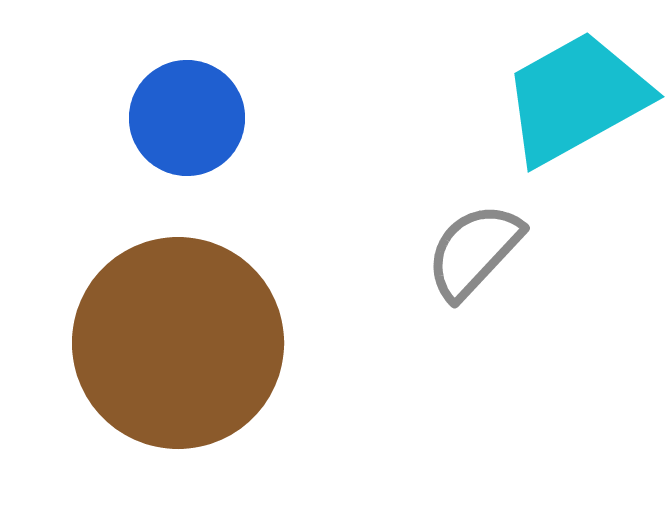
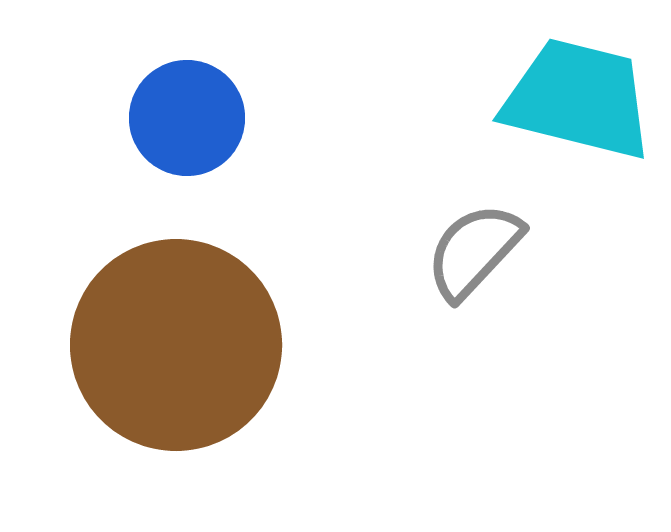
cyan trapezoid: moved 2 px right, 1 px down; rotated 43 degrees clockwise
brown circle: moved 2 px left, 2 px down
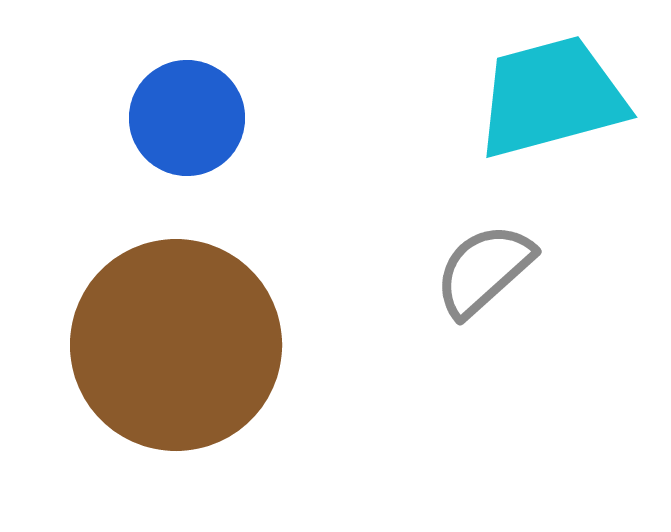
cyan trapezoid: moved 27 px left, 2 px up; rotated 29 degrees counterclockwise
gray semicircle: moved 10 px right, 19 px down; rotated 5 degrees clockwise
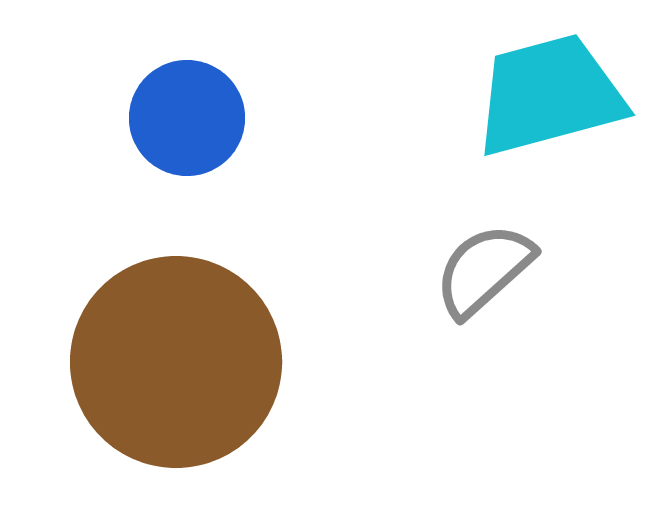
cyan trapezoid: moved 2 px left, 2 px up
brown circle: moved 17 px down
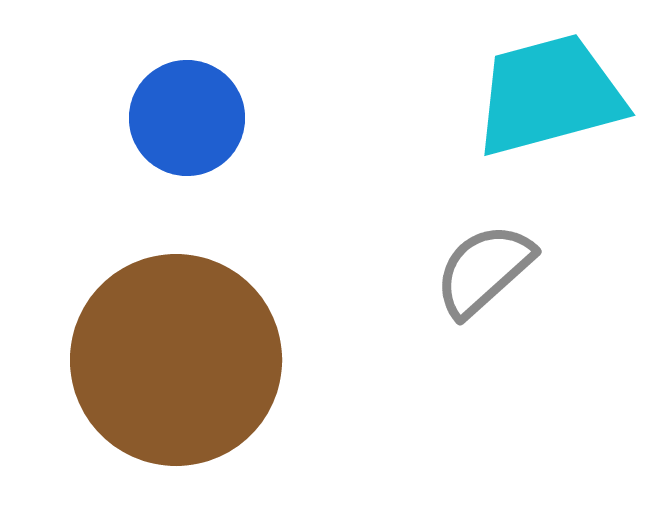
brown circle: moved 2 px up
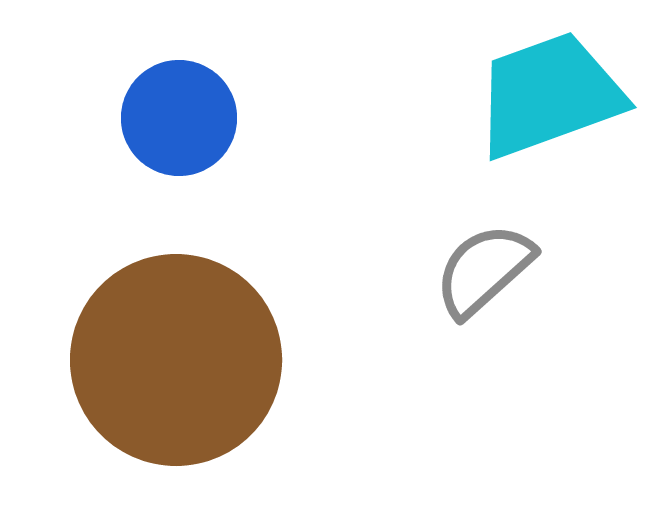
cyan trapezoid: rotated 5 degrees counterclockwise
blue circle: moved 8 px left
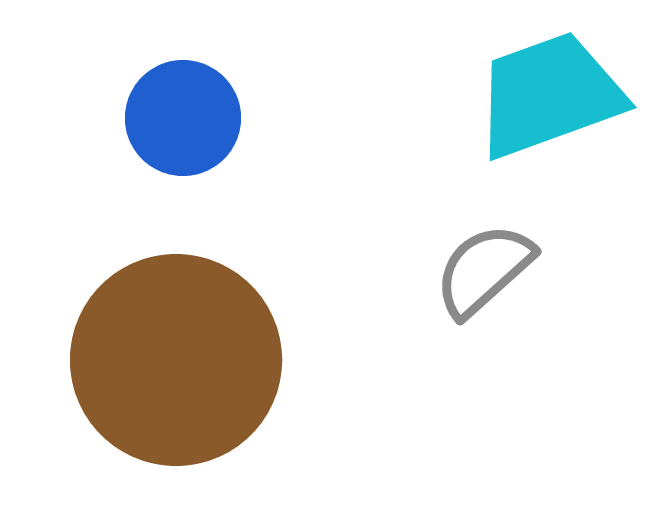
blue circle: moved 4 px right
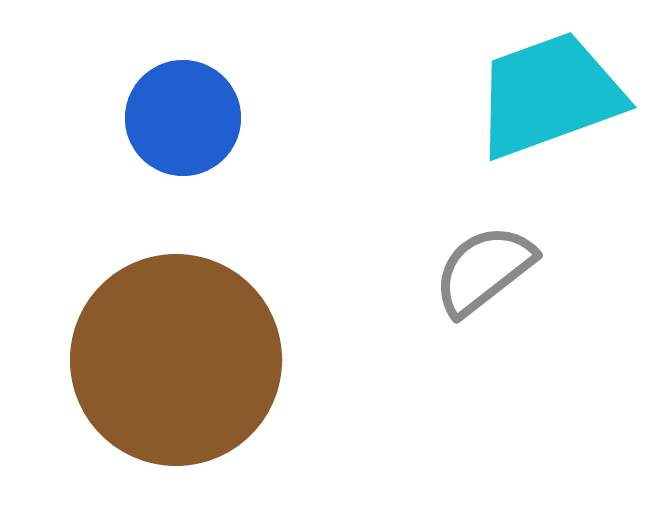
gray semicircle: rotated 4 degrees clockwise
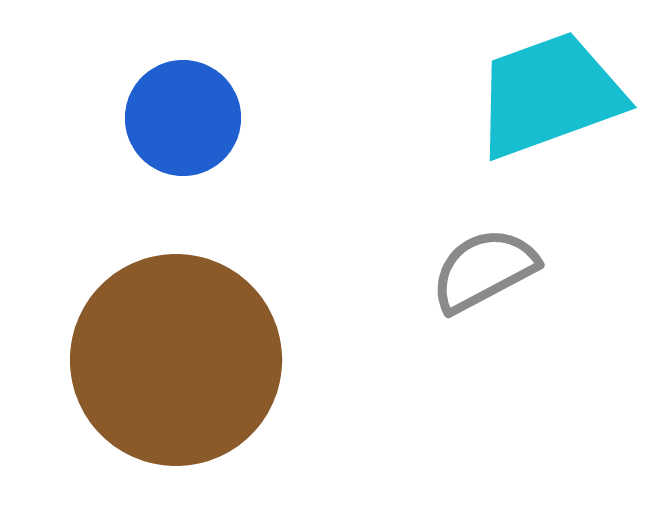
gray semicircle: rotated 10 degrees clockwise
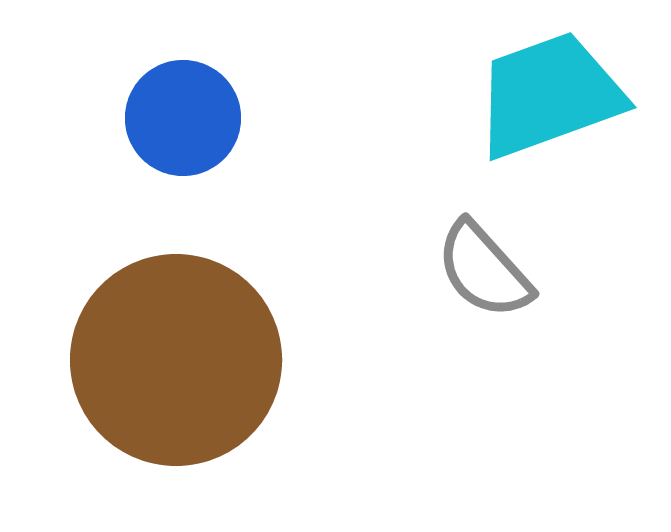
gray semicircle: rotated 104 degrees counterclockwise
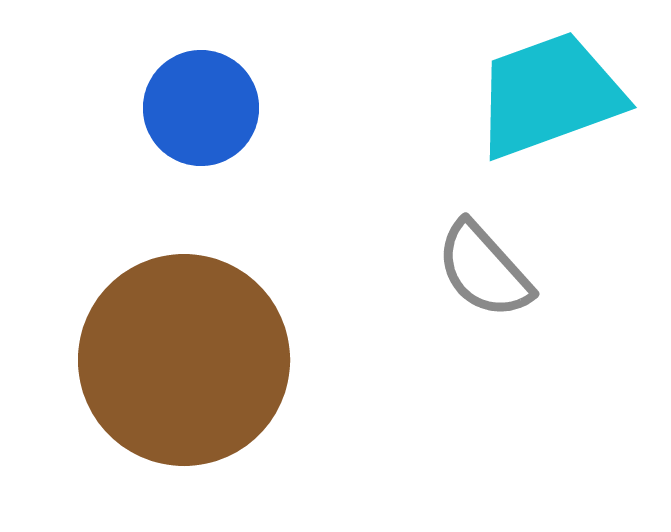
blue circle: moved 18 px right, 10 px up
brown circle: moved 8 px right
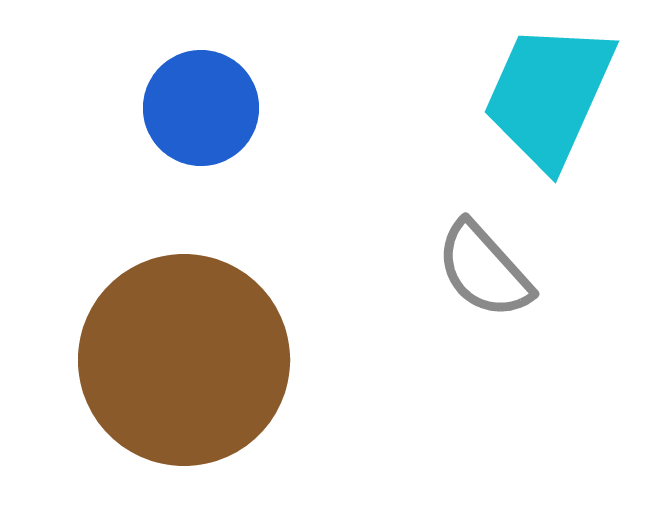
cyan trapezoid: rotated 46 degrees counterclockwise
